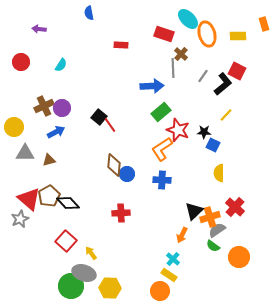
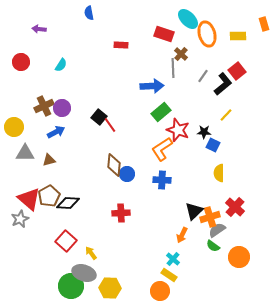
red square at (237, 71): rotated 24 degrees clockwise
black diamond at (68, 203): rotated 45 degrees counterclockwise
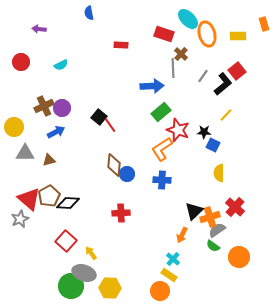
cyan semicircle at (61, 65): rotated 32 degrees clockwise
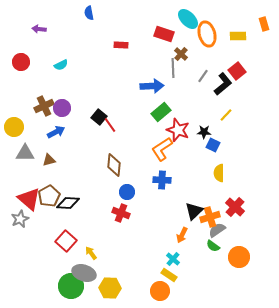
blue circle at (127, 174): moved 18 px down
red cross at (121, 213): rotated 24 degrees clockwise
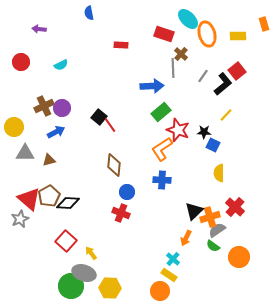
orange arrow at (182, 235): moved 4 px right, 3 px down
